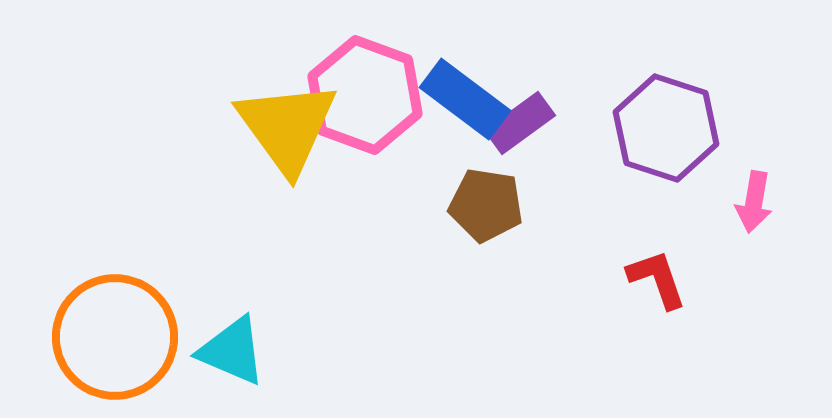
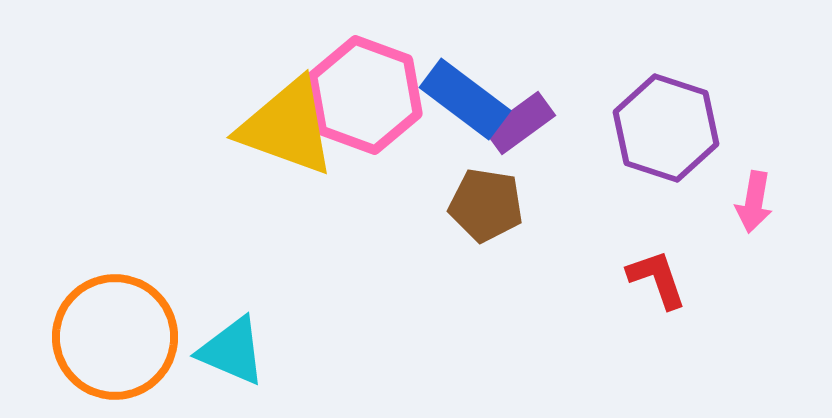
yellow triangle: rotated 34 degrees counterclockwise
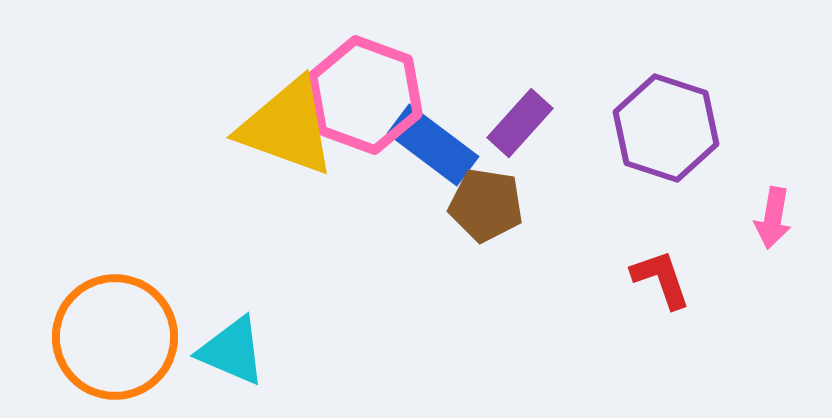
blue rectangle: moved 32 px left, 46 px down
purple rectangle: rotated 12 degrees counterclockwise
pink arrow: moved 19 px right, 16 px down
red L-shape: moved 4 px right
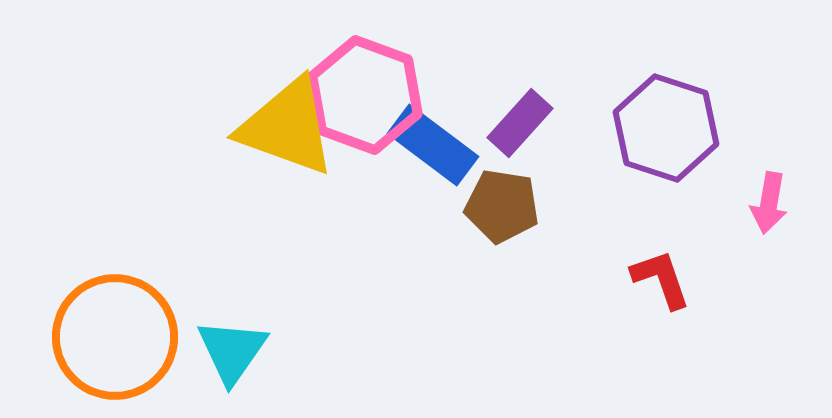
brown pentagon: moved 16 px right, 1 px down
pink arrow: moved 4 px left, 15 px up
cyan triangle: rotated 42 degrees clockwise
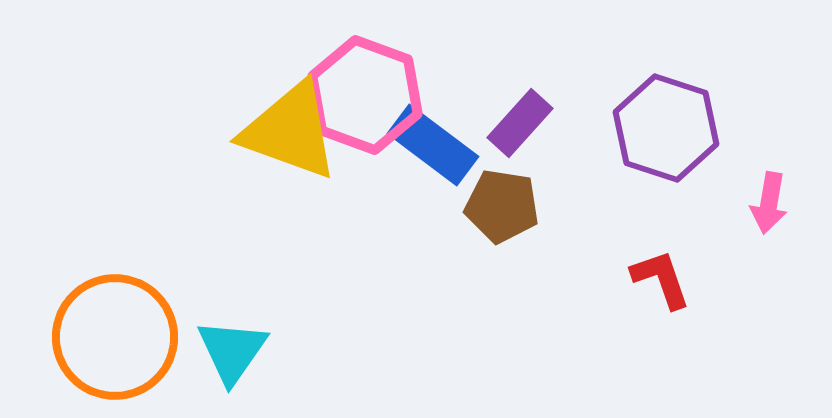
yellow triangle: moved 3 px right, 4 px down
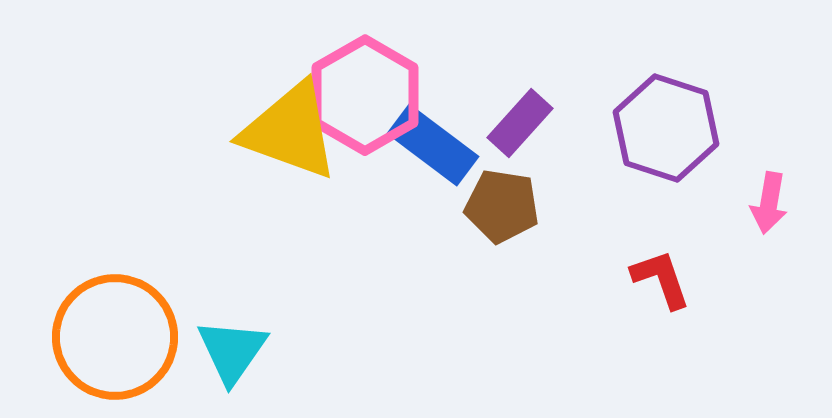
pink hexagon: rotated 10 degrees clockwise
